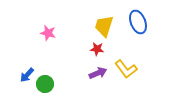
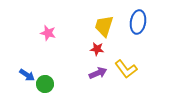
blue ellipse: rotated 30 degrees clockwise
blue arrow: rotated 98 degrees counterclockwise
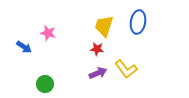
blue arrow: moved 3 px left, 28 px up
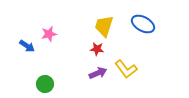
blue ellipse: moved 5 px right, 2 px down; rotated 70 degrees counterclockwise
pink star: moved 1 px right, 1 px down; rotated 28 degrees counterclockwise
blue arrow: moved 3 px right, 1 px up
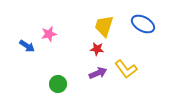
green circle: moved 13 px right
